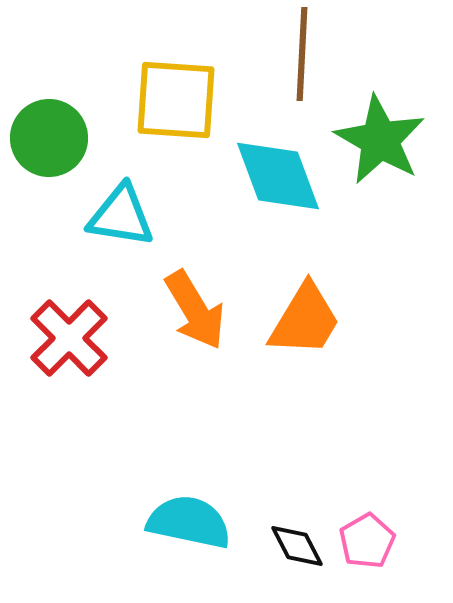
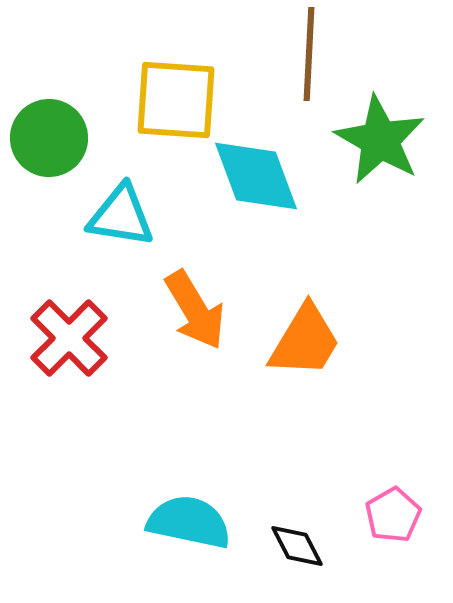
brown line: moved 7 px right
cyan diamond: moved 22 px left
orange trapezoid: moved 21 px down
pink pentagon: moved 26 px right, 26 px up
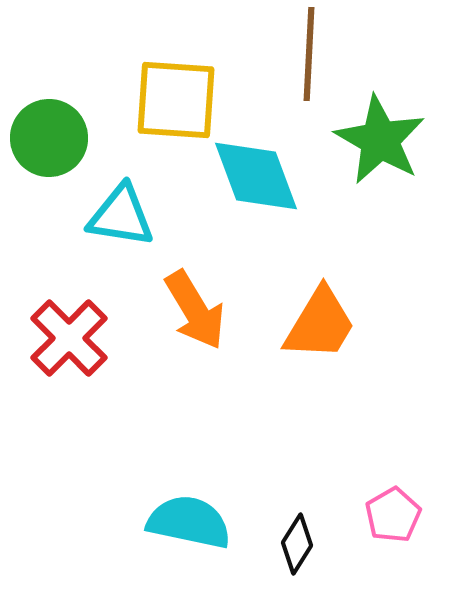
orange trapezoid: moved 15 px right, 17 px up
black diamond: moved 2 px up; rotated 60 degrees clockwise
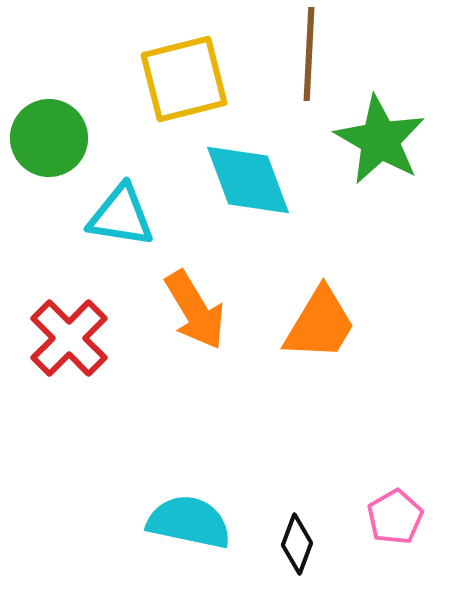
yellow square: moved 8 px right, 21 px up; rotated 18 degrees counterclockwise
cyan diamond: moved 8 px left, 4 px down
pink pentagon: moved 2 px right, 2 px down
black diamond: rotated 12 degrees counterclockwise
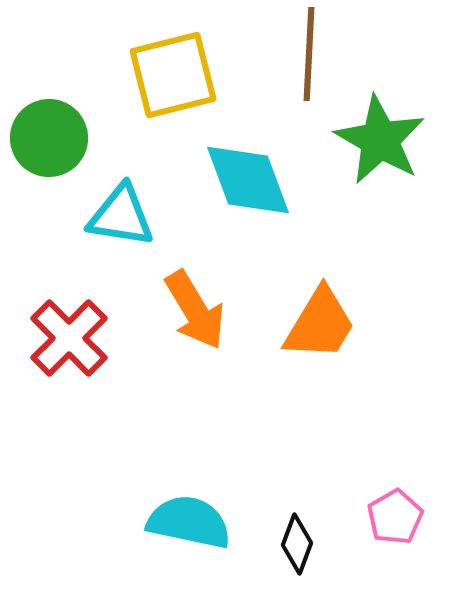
yellow square: moved 11 px left, 4 px up
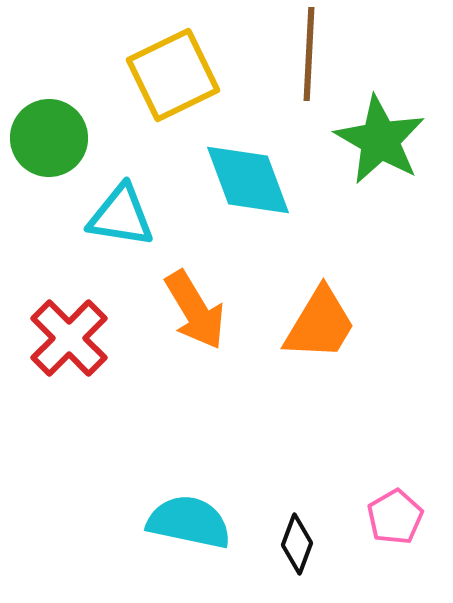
yellow square: rotated 12 degrees counterclockwise
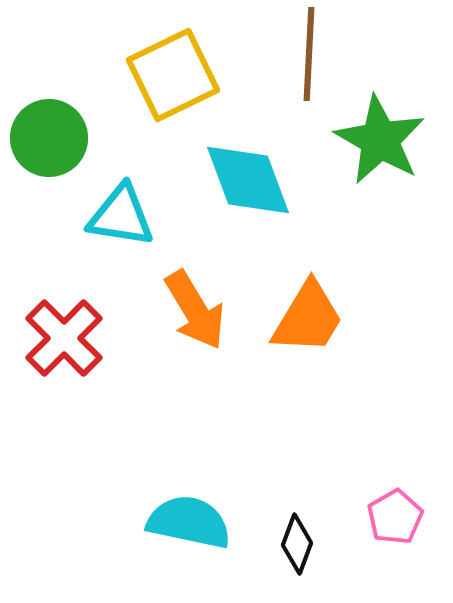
orange trapezoid: moved 12 px left, 6 px up
red cross: moved 5 px left
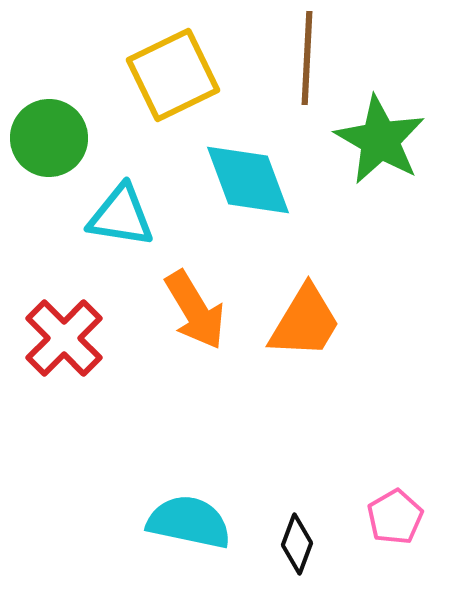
brown line: moved 2 px left, 4 px down
orange trapezoid: moved 3 px left, 4 px down
